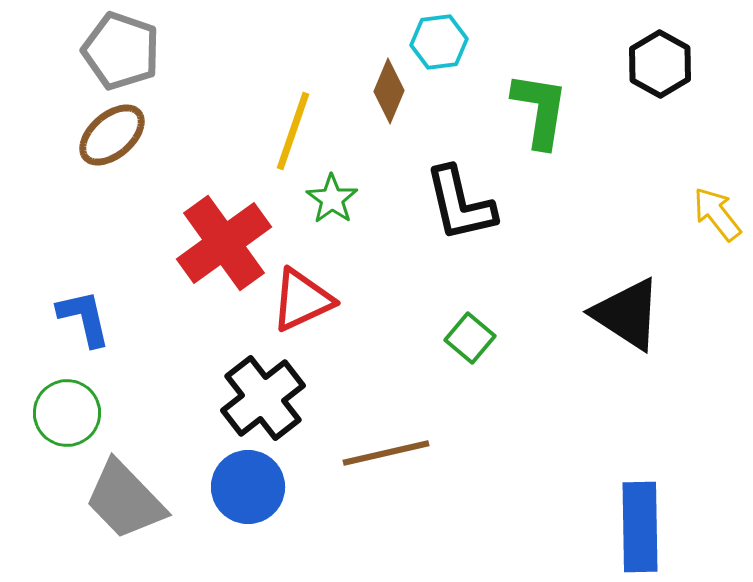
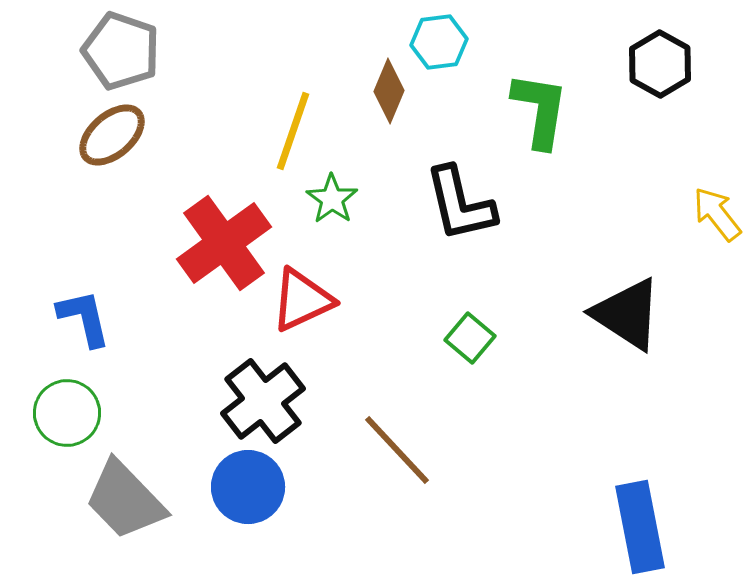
black cross: moved 3 px down
brown line: moved 11 px right, 3 px up; rotated 60 degrees clockwise
blue rectangle: rotated 10 degrees counterclockwise
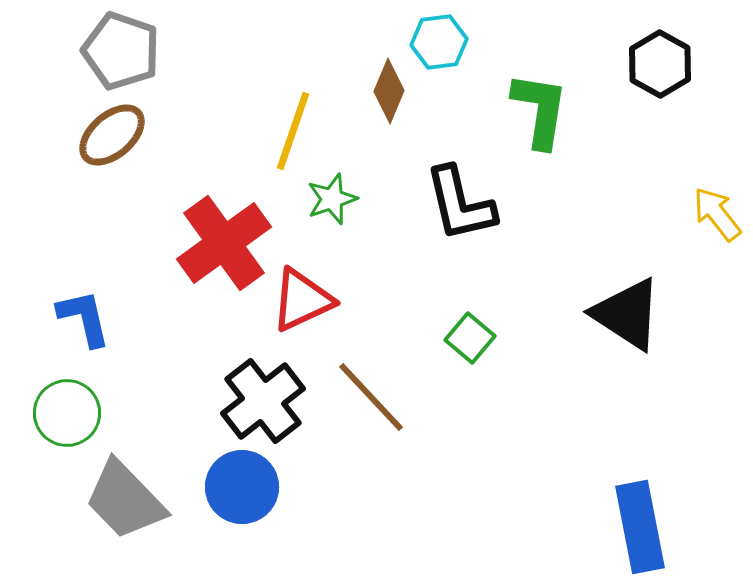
green star: rotated 18 degrees clockwise
brown line: moved 26 px left, 53 px up
blue circle: moved 6 px left
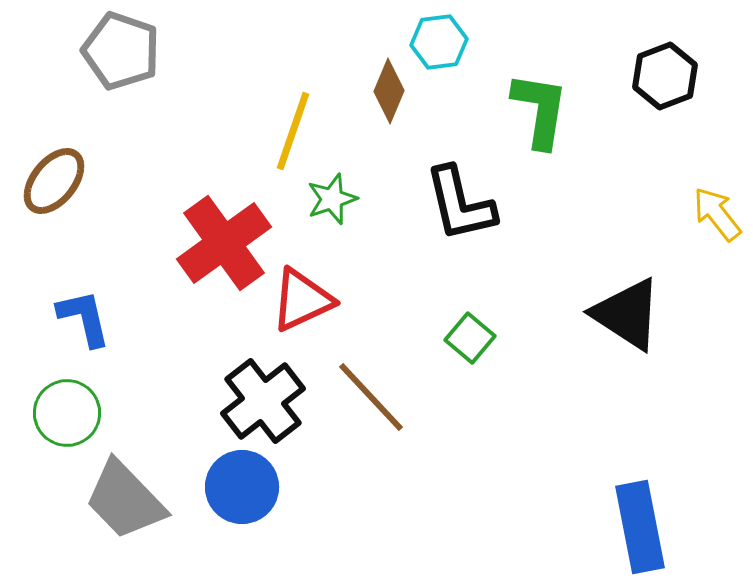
black hexagon: moved 5 px right, 12 px down; rotated 10 degrees clockwise
brown ellipse: moved 58 px left, 46 px down; rotated 10 degrees counterclockwise
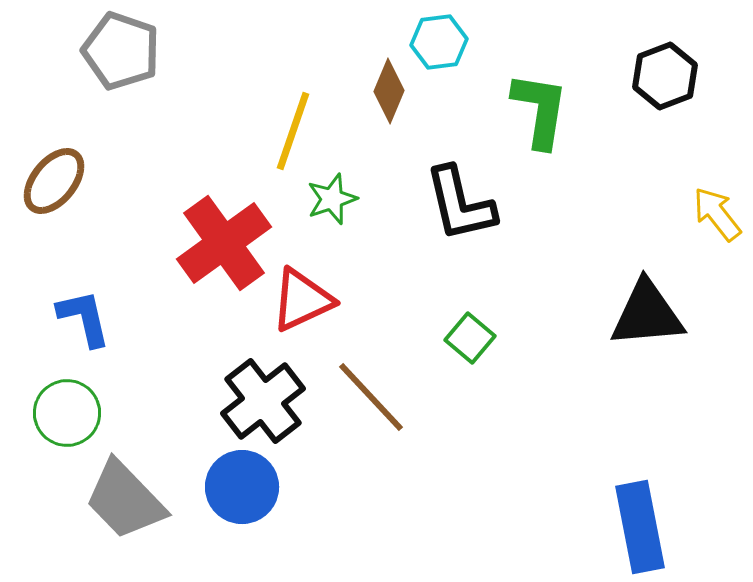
black triangle: moved 20 px right; rotated 38 degrees counterclockwise
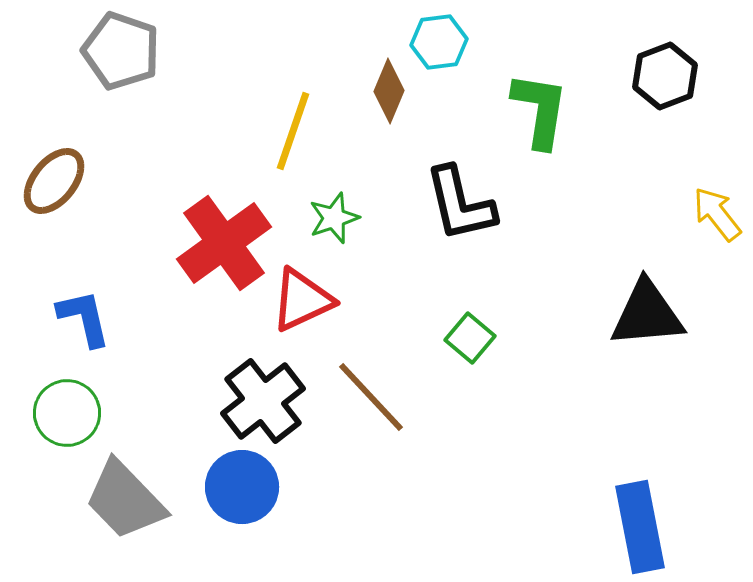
green star: moved 2 px right, 19 px down
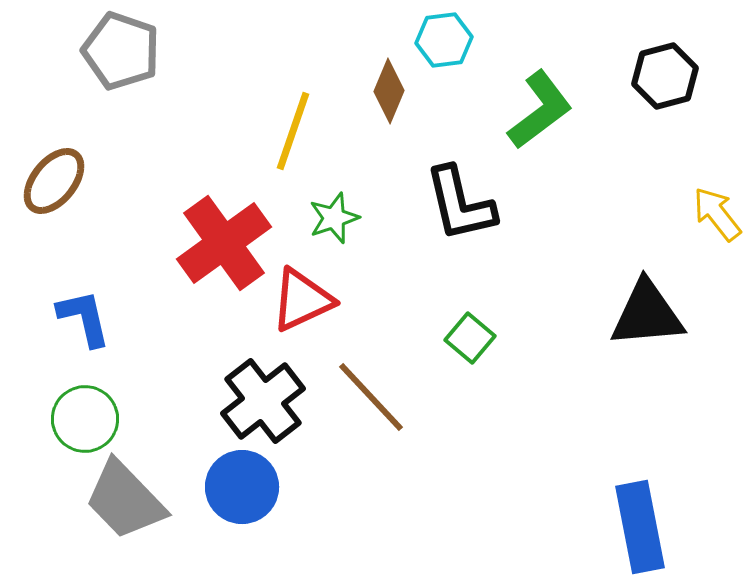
cyan hexagon: moved 5 px right, 2 px up
black hexagon: rotated 6 degrees clockwise
green L-shape: rotated 44 degrees clockwise
green circle: moved 18 px right, 6 px down
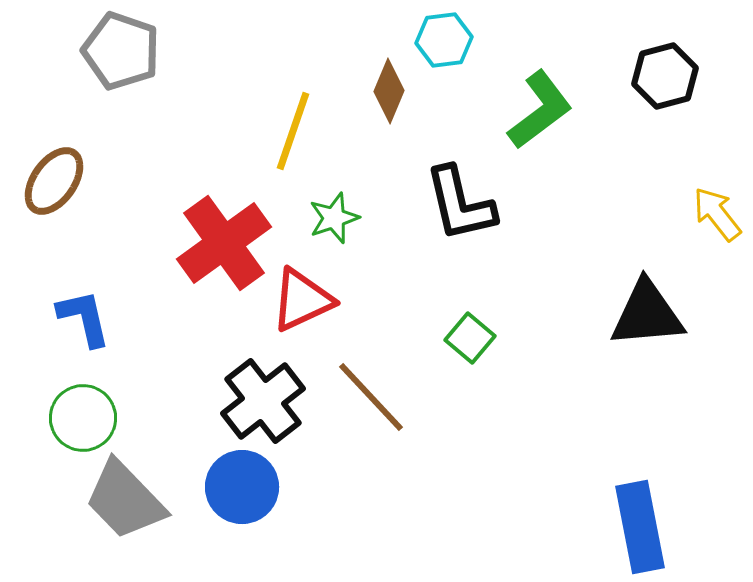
brown ellipse: rotated 4 degrees counterclockwise
green circle: moved 2 px left, 1 px up
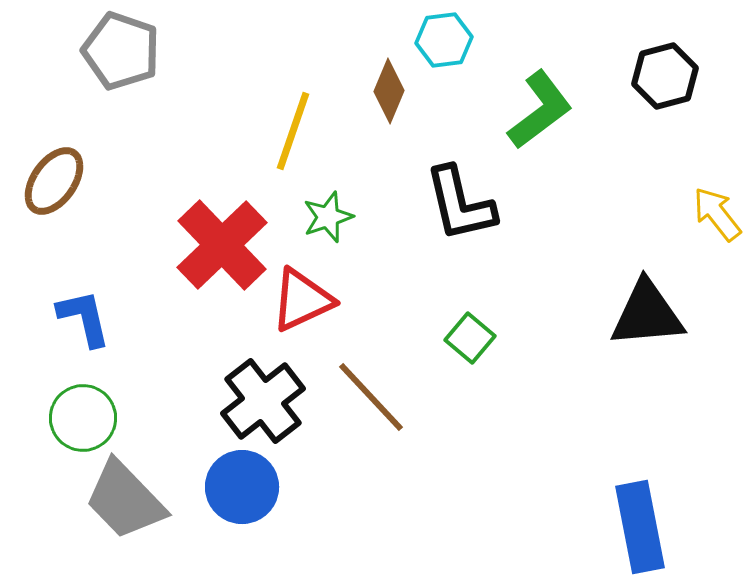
green star: moved 6 px left, 1 px up
red cross: moved 2 px left, 2 px down; rotated 8 degrees counterclockwise
